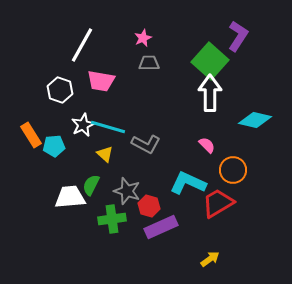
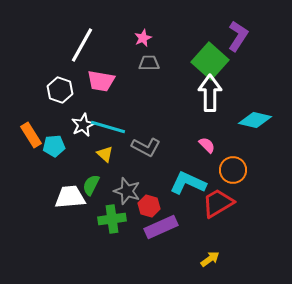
gray L-shape: moved 3 px down
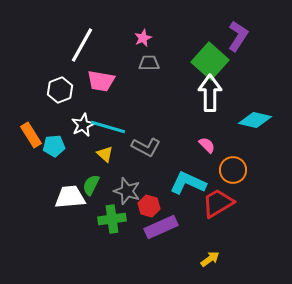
white hexagon: rotated 20 degrees clockwise
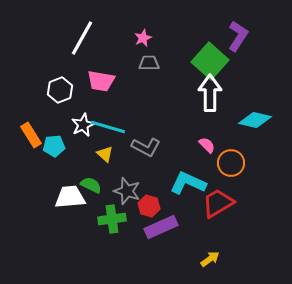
white line: moved 7 px up
orange circle: moved 2 px left, 7 px up
green semicircle: rotated 90 degrees clockwise
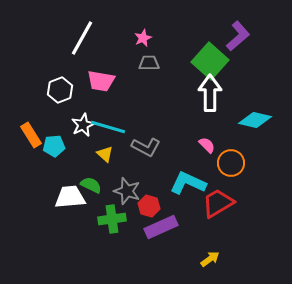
purple L-shape: rotated 16 degrees clockwise
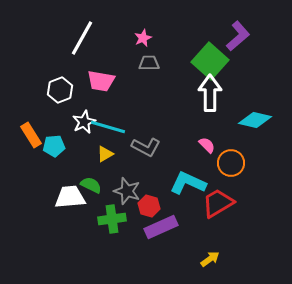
white star: moved 1 px right, 3 px up
yellow triangle: rotated 48 degrees clockwise
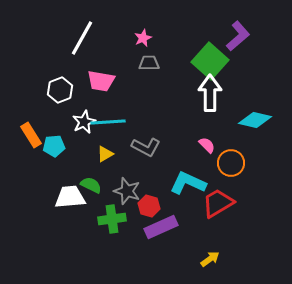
cyan line: moved 5 px up; rotated 20 degrees counterclockwise
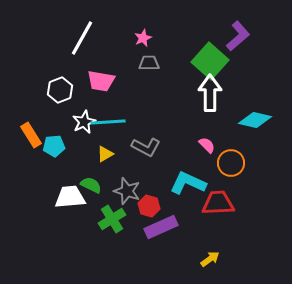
red trapezoid: rotated 28 degrees clockwise
green cross: rotated 24 degrees counterclockwise
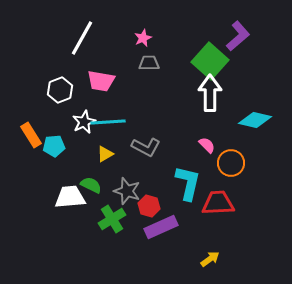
cyan L-shape: rotated 78 degrees clockwise
